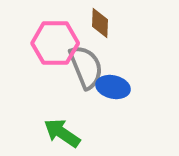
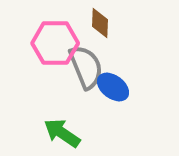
blue ellipse: rotated 24 degrees clockwise
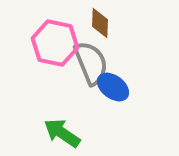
pink hexagon: rotated 12 degrees clockwise
gray semicircle: moved 5 px right, 4 px up
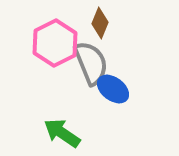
brown diamond: rotated 20 degrees clockwise
pink hexagon: rotated 21 degrees clockwise
blue ellipse: moved 2 px down
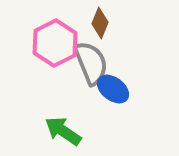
green arrow: moved 1 px right, 2 px up
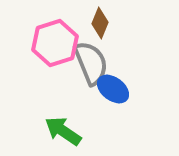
pink hexagon: rotated 9 degrees clockwise
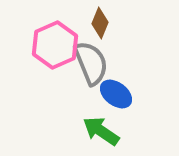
pink hexagon: moved 2 px down; rotated 6 degrees counterclockwise
blue ellipse: moved 3 px right, 5 px down
green arrow: moved 38 px right
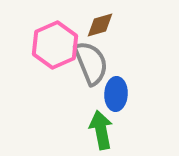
brown diamond: moved 2 px down; rotated 52 degrees clockwise
blue ellipse: rotated 56 degrees clockwise
green arrow: moved 1 px up; rotated 45 degrees clockwise
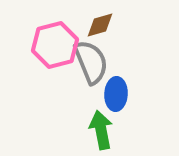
pink hexagon: rotated 9 degrees clockwise
gray semicircle: moved 1 px up
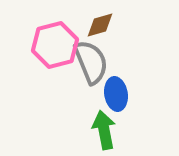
blue ellipse: rotated 12 degrees counterclockwise
green arrow: moved 3 px right
